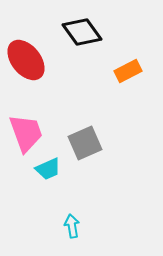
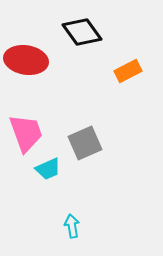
red ellipse: rotated 42 degrees counterclockwise
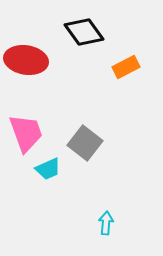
black diamond: moved 2 px right
orange rectangle: moved 2 px left, 4 px up
gray square: rotated 28 degrees counterclockwise
cyan arrow: moved 34 px right, 3 px up; rotated 15 degrees clockwise
